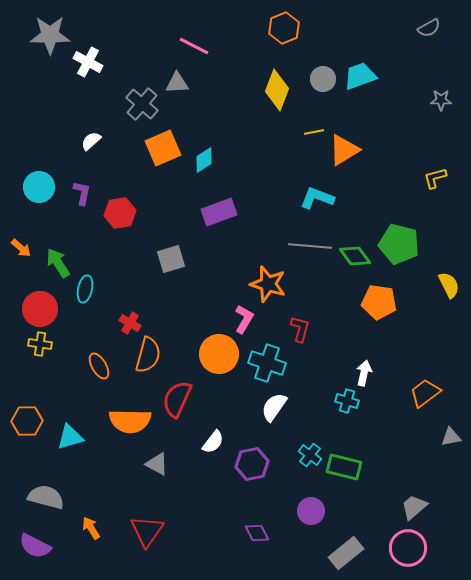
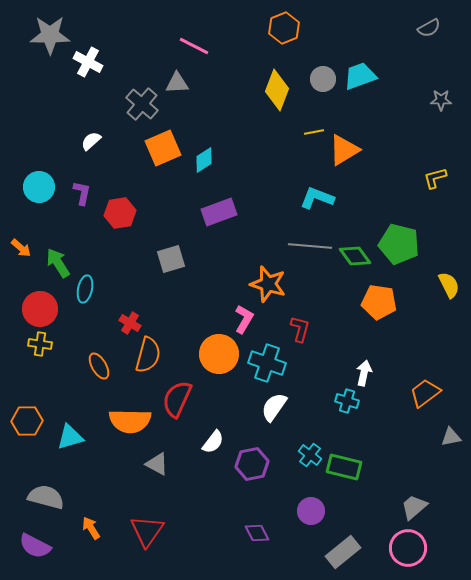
gray rectangle at (346, 553): moved 3 px left, 1 px up
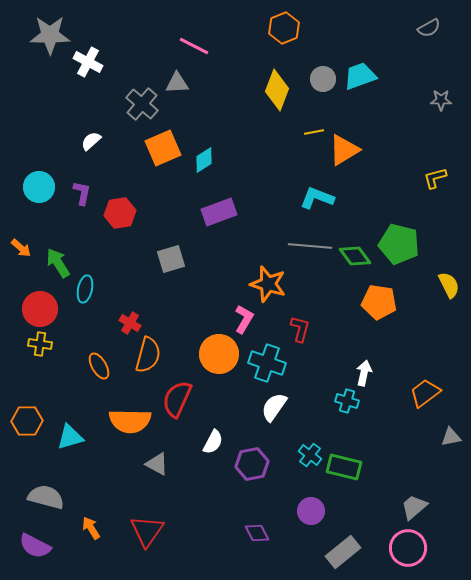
white semicircle at (213, 442): rotated 10 degrees counterclockwise
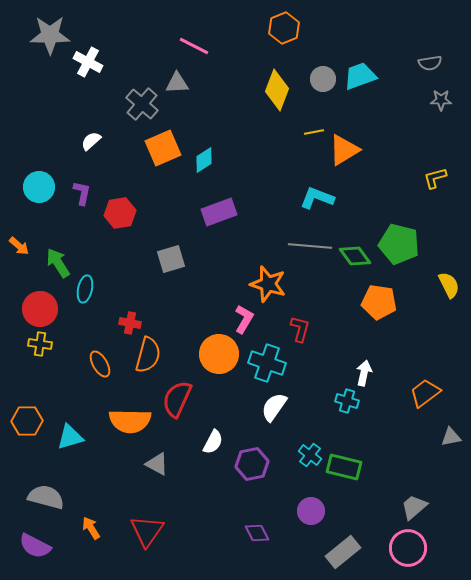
gray semicircle at (429, 28): moved 1 px right, 35 px down; rotated 20 degrees clockwise
orange arrow at (21, 248): moved 2 px left, 2 px up
red cross at (130, 323): rotated 20 degrees counterclockwise
orange ellipse at (99, 366): moved 1 px right, 2 px up
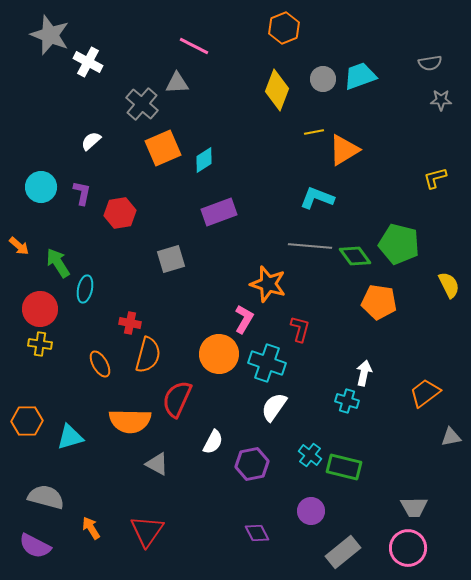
gray star at (50, 35): rotated 21 degrees clockwise
cyan circle at (39, 187): moved 2 px right
gray trapezoid at (414, 507): rotated 140 degrees counterclockwise
